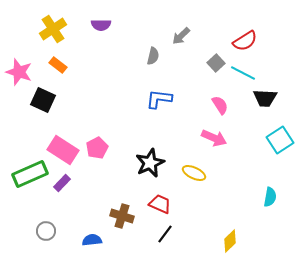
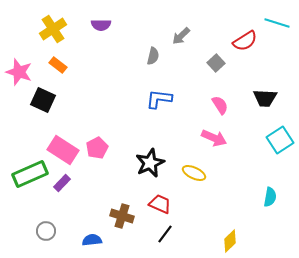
cyan line: moved 34 px right, 50 px up; rotated 10 degrees counterclockwise
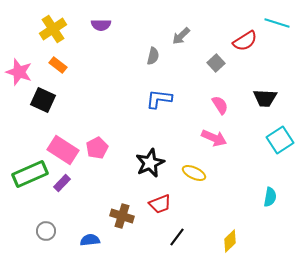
red trapezoid: rotated 135 degrees clockwise
black line: moved 12 px right, 3 px down
blue semicircle: moved 2 px left
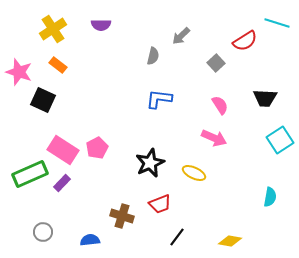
gray circle: moved 3 px left, 1 px down
yellow diamond: rotated 55 degrees clockwise
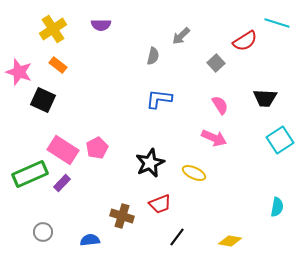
cyan semicircle: moved 7 px right, 10 px down
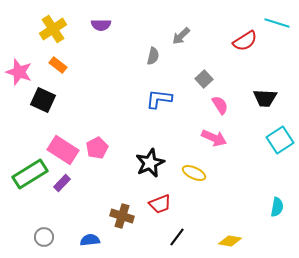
gray square: moved 12 px left, 16 px down
green rectangle: rotated 8 degrees counterclockwise
gray circle: moved 1 px right, 5 px down
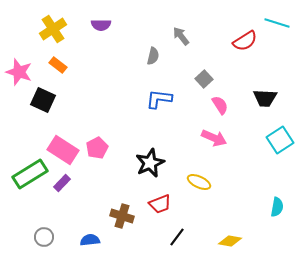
gray arrow: rotated 96 degrees clockwise
yellow ellipse: moved 5 px right, 9 px down
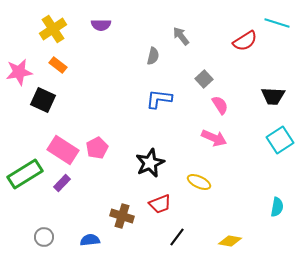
pink star: rotated 28 degrees counterclockwise
black trapezoid: moved 8 px right, 2 px up
green rectangle: moved 5 px left
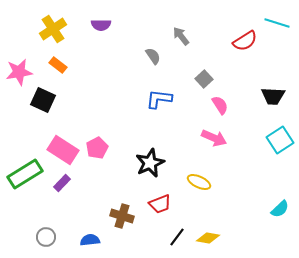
gray semicircle: rotated 48 degrees counterclockwise
cyan semicircle: moved 3 px right, 2 px down; rotated 36 degrees clockwise
gray circle: moved 2 px right
yellow diamond: moved 22 px left, 3 px up
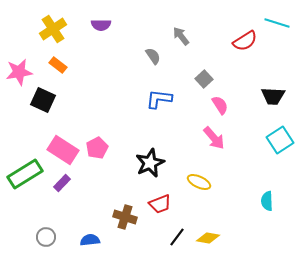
pink arrow: rotated 25 degrees clockwise
cyan semicircle: moved 13 px left, 8 px up; rotated 132 degrees clockwise
brown cross: moved 3 px right, 1 px down
